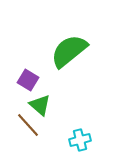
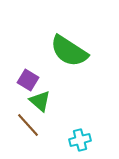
green semicircle: rotated 108 degrees counterclockwise
green triangle: moved 4 px up
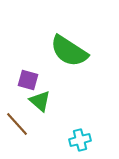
purple square: rotated 15 degrees counterclockwise
brown line: moved 11 px left, 1 px up
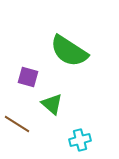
purple square: moved 3 px up
green triangle: moved 12 px right, 3 px down
brown line: rotated 16 degrees counterclockwise
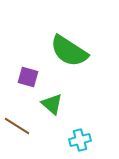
brown line: moved 2 px down
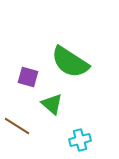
green semicircle: moved 1 px right, 11 px down
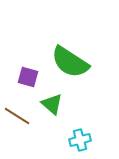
brown line: moved 10 px up
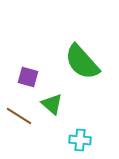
green semicircle: moved 12 px right; rotated 15 degrees clockwise
brown line: moved 2 px right
cyan cross: rotated 20 degrees clockwise
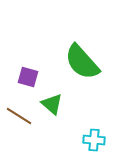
cyan cross: moved 14 px right
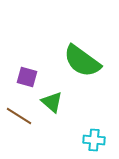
green semicircle: moved 1 px up; rotated 12 degrees counterclockwise
purple square: moved 1 px left
green triangle: moved 2 px up
